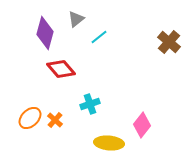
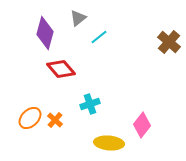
gray triangle: moved 2 px right, 1 px up
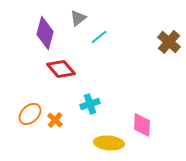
orange ellipse: moved 4 px up
pink diamond: rotated 35 degrees counterclockwise
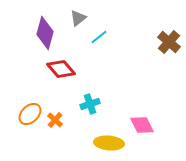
pink diamond: rotated 30 degrees counterclockwise
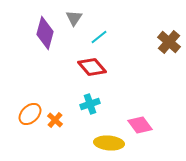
gray triangle: moved 4 px left; rotated 18 degrees counterclockwise
red diamond: moved 31 px right, 2 px up
pink diamond: moved 2 px left; rotated 10 degrees counterclockwise
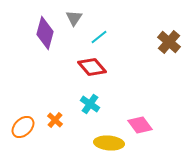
cyan cross: rotated 36 degrees counterclockwise
orange ellipse: moved 7 px left, 13 px down
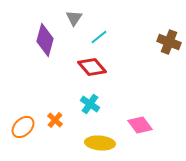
purple diamond: moved 7 px down
brown cross: rotated 20 degrees counterclockwise
yellow ellipse: moved 9 px left
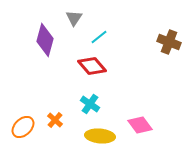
red diamond: moved 1 px up
yellow ellipse: moved 7 px up
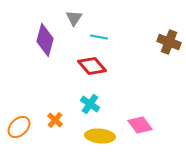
cyan line: rotated 48 degrees clockwise
orange ellipse: moved 4 px left
